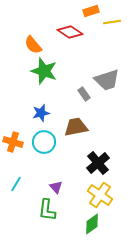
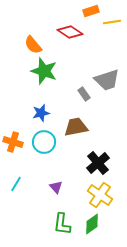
green L-shape: moved 15 px right, 14 px down
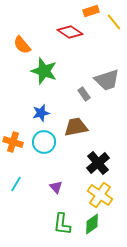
yellow line: moved 2 px right; rotated 60 degrees clockwise
orange semicircle: moved 11 px left
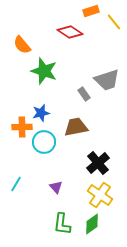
orange cross: moved 9 px right, 15 px up; rotated 18 degrees counterclockwise
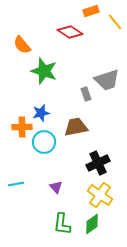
yellow line: moved 1 px right
gray rectangle: moved 2 px right; rotated 16 degrees clockwise
black cross: rotated 15 degrees clockwise
cyan line: rotated 49 degrees clockwise
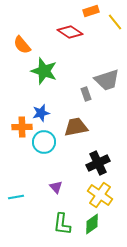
cyan line: moved 13 px down
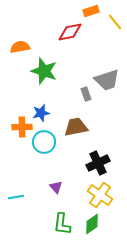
red diamond: rotated 45 degrees counterclockwise
orange semicircle: moved 2 px left, 2 px down; rotated 120 degrees clockwise
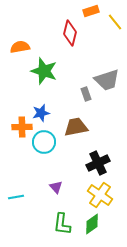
red diamond: moved 1 px down; rotated 65 degrees counterclockwise
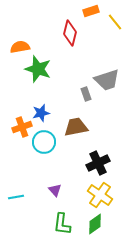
green star: moved 6 px left, 2 px up
orange cross: rotated 18 degrees counterclockwise
purple triangle: moved 1 px left, 3 px down
green diamond: moved 3 px right
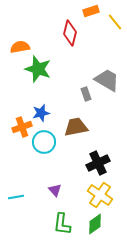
gray trapezoid: rotated 132 degrees counterclockwise
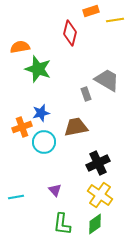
yellow line: moved 2 px up; rotated 60 degrees counterclockwise
